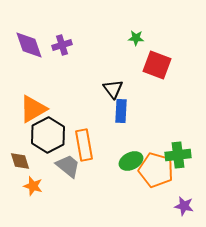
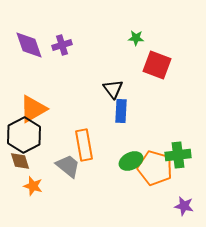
black hexagon: moved 24 px left
orange pentagon: moved 1 px left, 2 px up
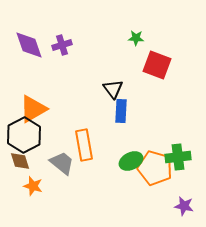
green cross: moved 2 px down
gray trapezoid: moved 6 px left, 3 px up
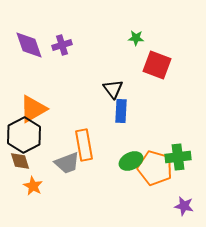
gray trapezoid: moved 5 px right; rotated 120 degrees clockwise
orange star: rotated 12 degrees clockwise
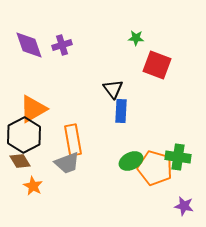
orange rectangle: moved 11 px left, 5 px up
green cross: rotated 15 degrees clockwise
brown diamond: rotated 15 degrees counterclockwise
